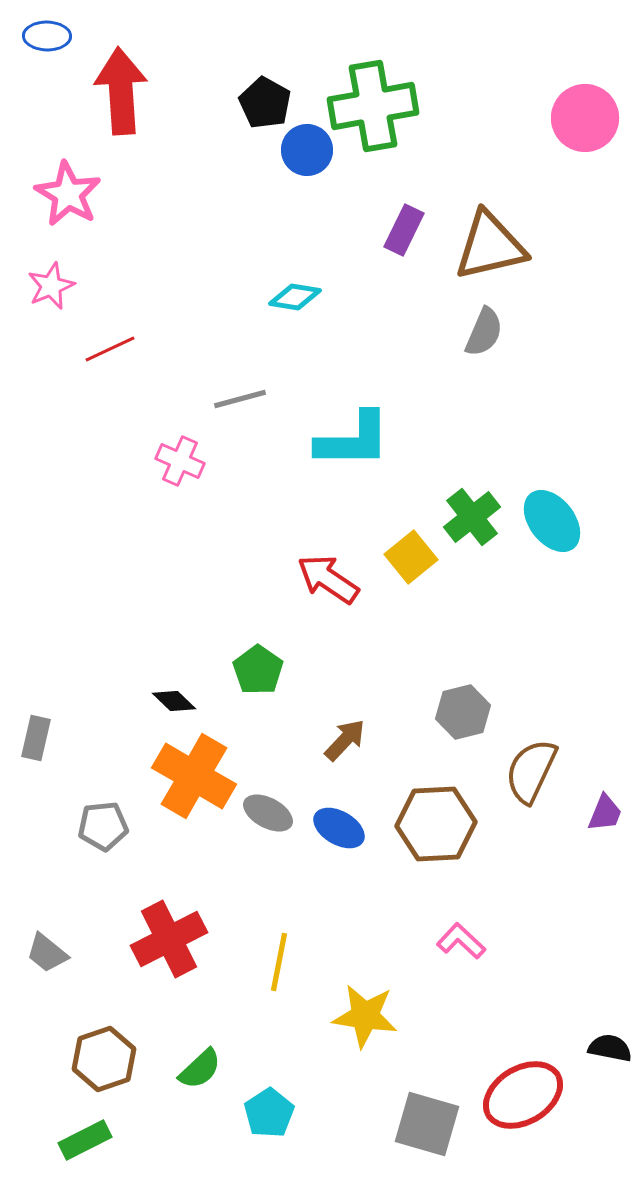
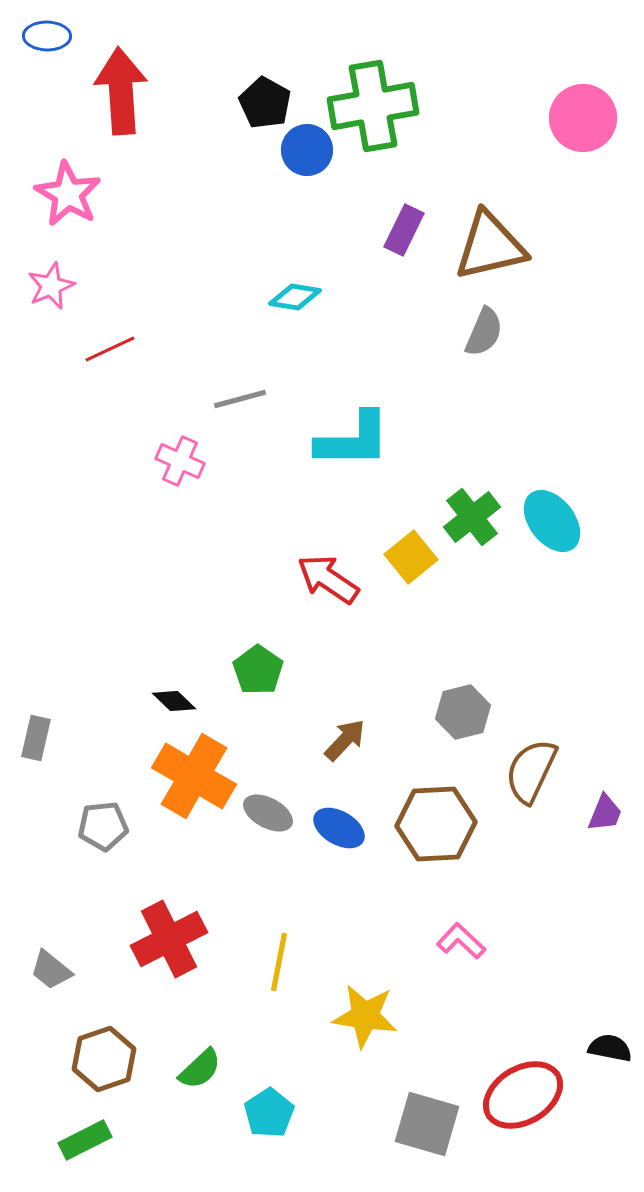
pink circle at (585, 118): moved 2 px left
gray trapezoid at (47, 953): moved 4 px right, 17 px down
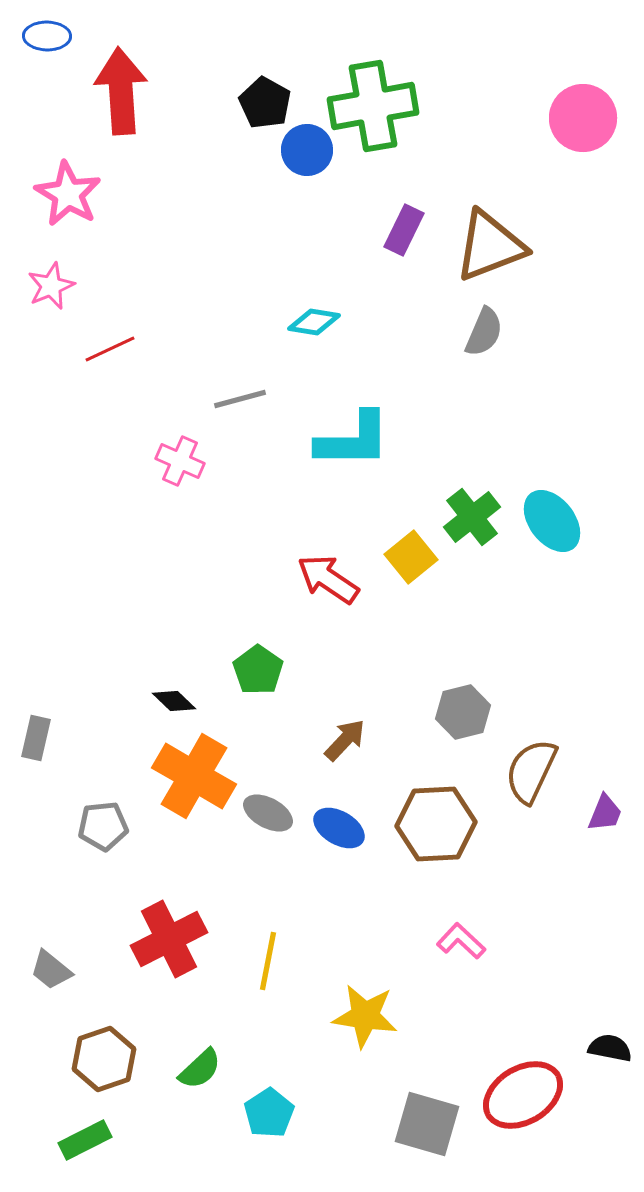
brown triangle at (490, 246): rotated 8 degrees counterclockwise
cyan diamond at (295, 297): moved 19 px right, 25 px down
yellow line at (279, 962): moved 11 px left, 1 px up
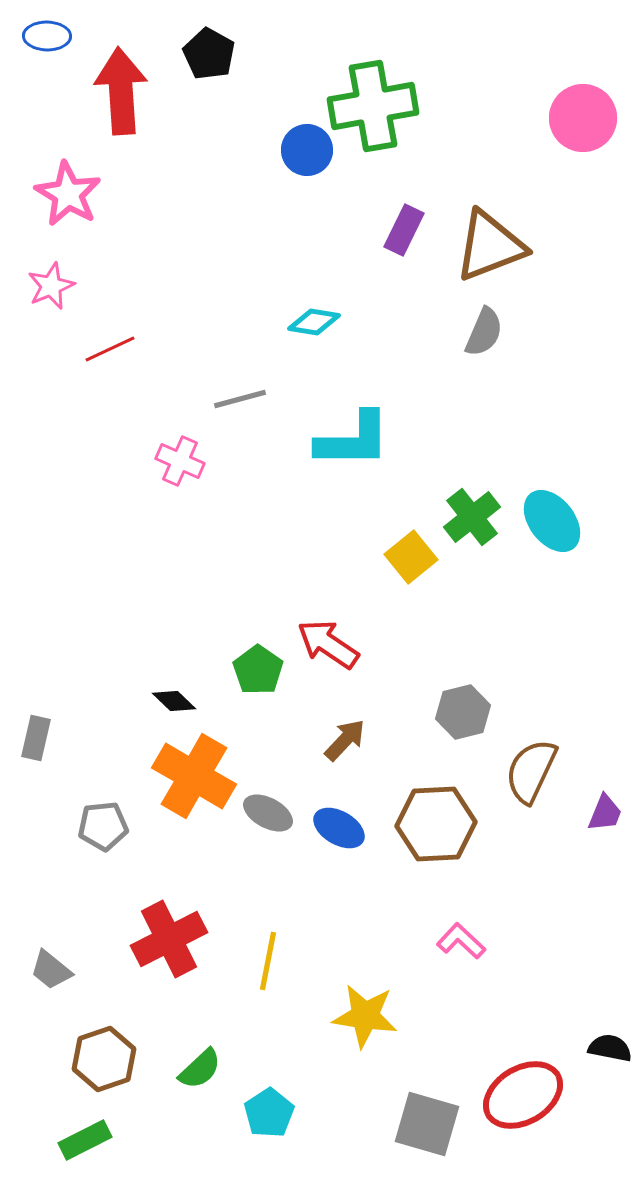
black pentagon at (265, 103): moved 56 px left, 49 px up
red arrow at (328, 579): moved 65 px down
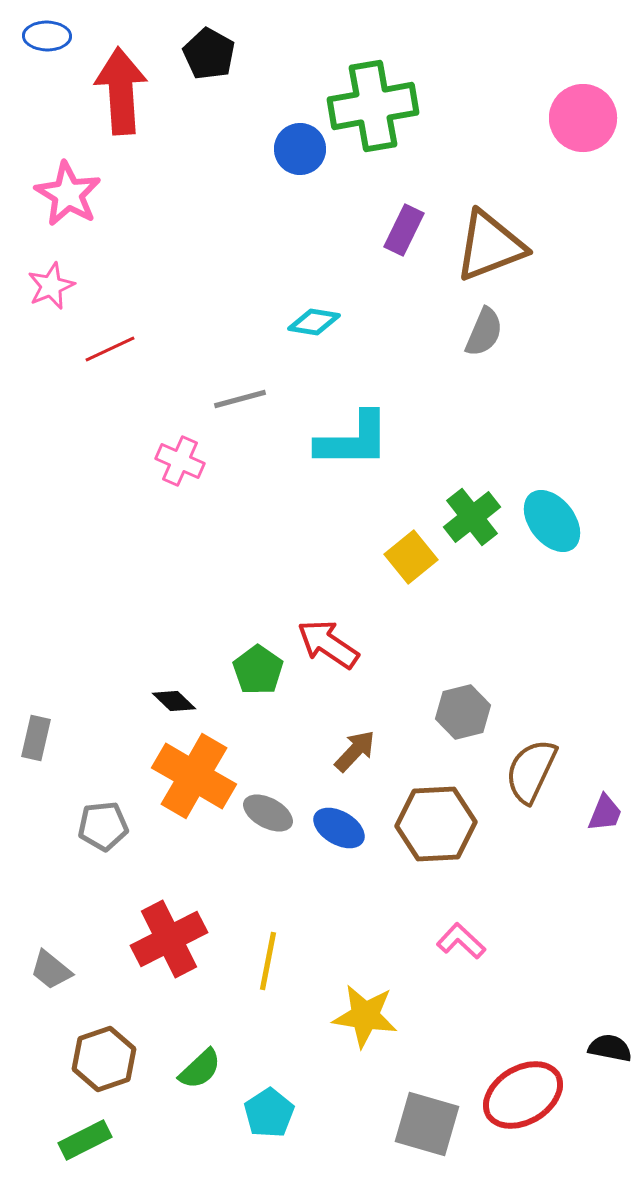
blue circle at (307, 150): moved 7 px left, 1 px up
brown arrow at (345, 740): moved 10 px right, 11 px down
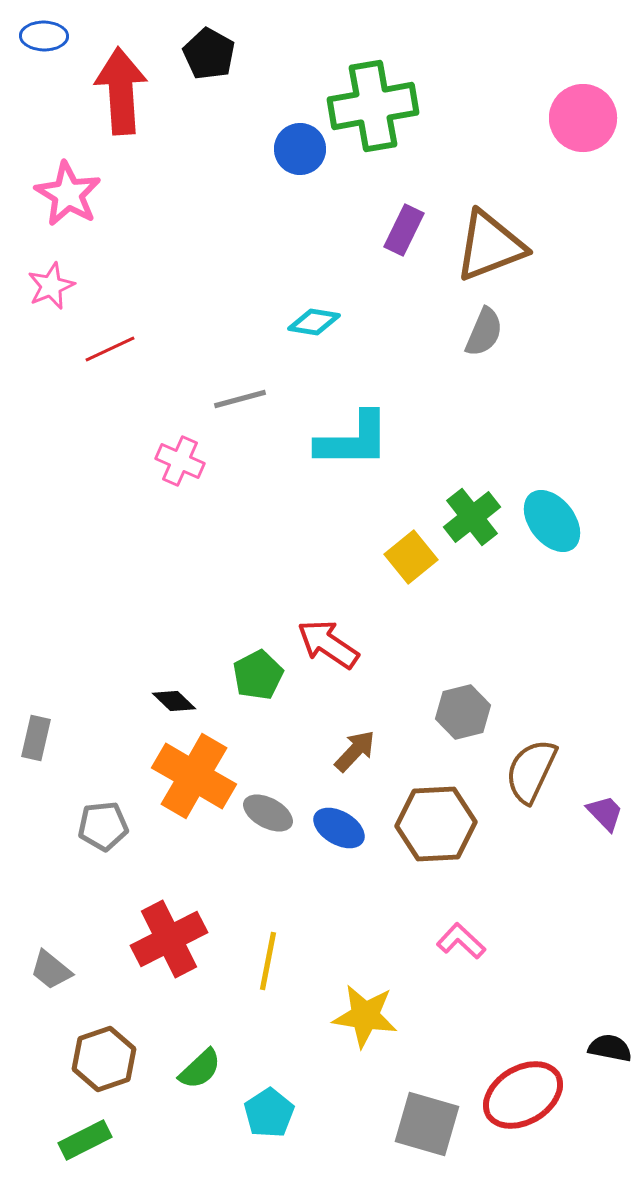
blue ellipse at (47, 36): moved 3 px left
green pentagon at (258, 670): moved 5 px down; rotated 9 degrees clockwise
purple trapezoid at (605, 813): rotated 66 degrees counterclockwise
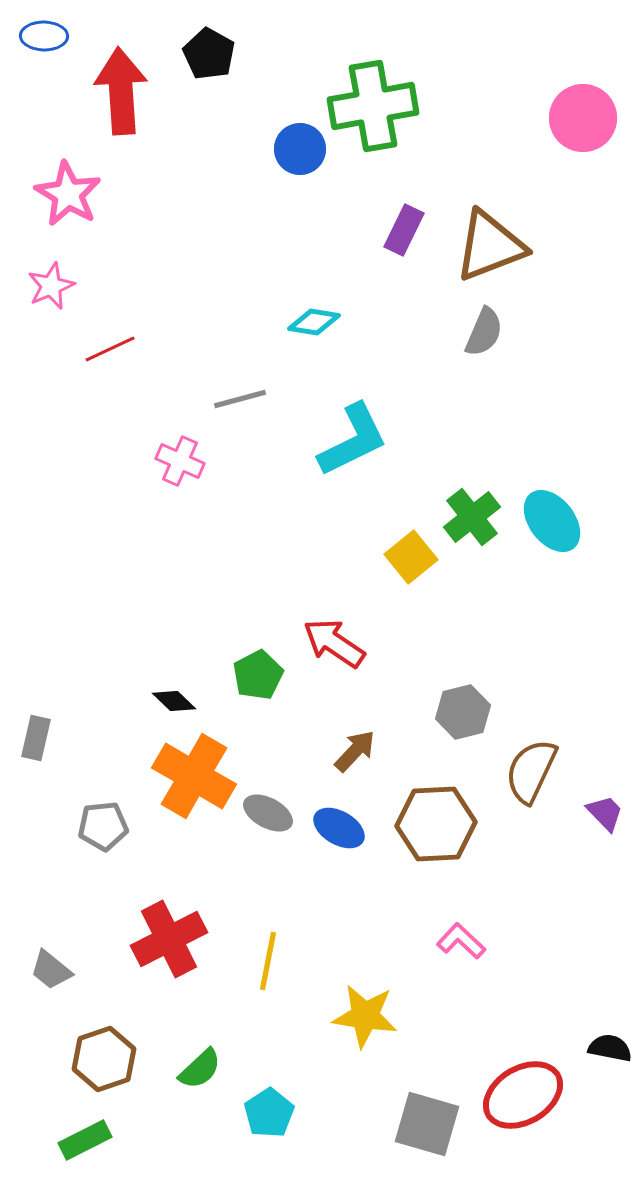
cyan L-shape at (353, 440): rotated 26 degrees counterclockwise
red arrow at (328, 644): moved 6 px right, 1 px up
